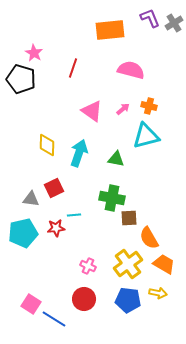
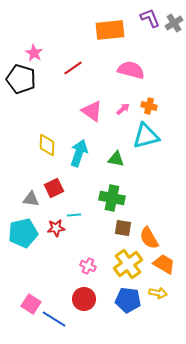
red line: rotated 36 degrees clockwise
brown square: moved 6 px left, 10 px down; rotated 12 degrees clockwise
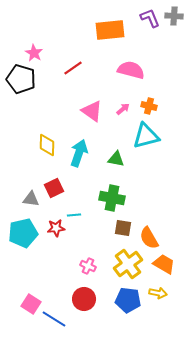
gray cross: moved 7 px up; rotated 36 degrees clockwise
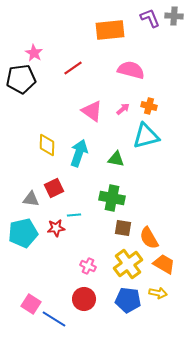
black pentagon: rotated 24 degrees counterclockwise
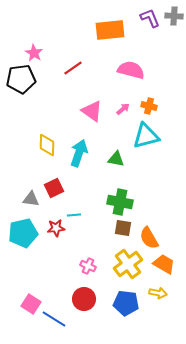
green cross: moved 8 px right, 4 px down
blue pentagon: moved 2 px left, 3 px down
